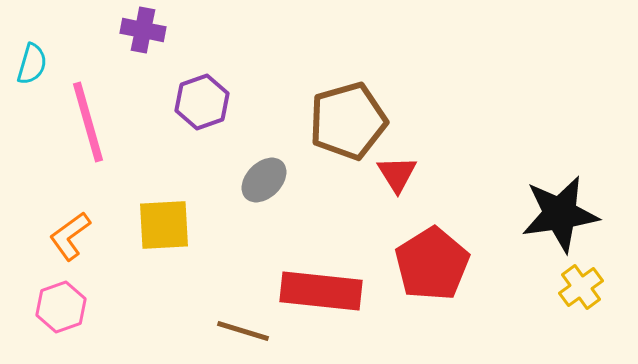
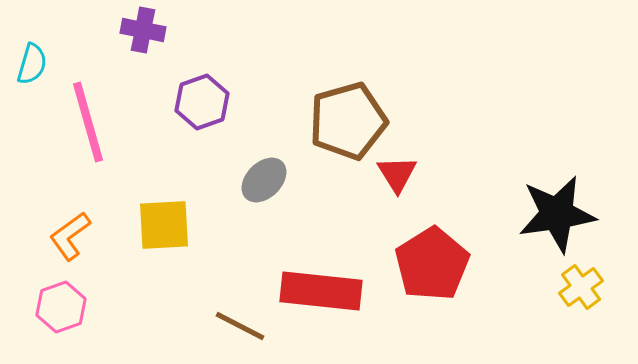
black star: moved 3 px left
brown line: moved 3 px left, 5 px up; rotated 10 degrees clockwise
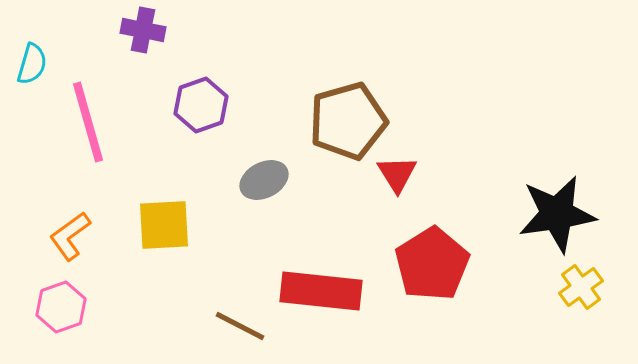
purple hexagon: moved 1 px left, 3 px down
gray ellipse: rotated 18 degrees clockwise
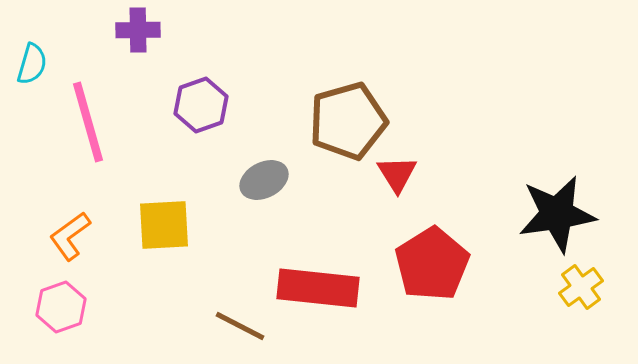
purple cross: moved 5 px left; rotated 12 degrees counterclockwise
red rectangle: moved 3 px left, 3 px up
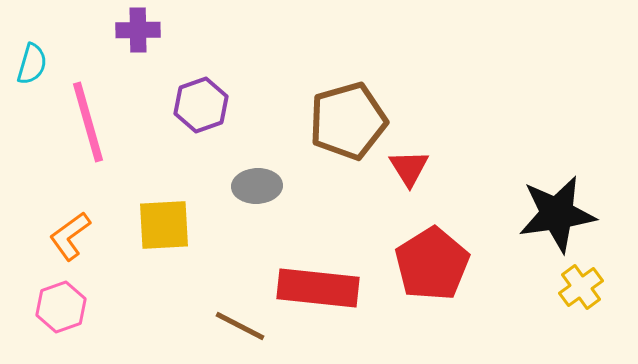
red triangle: moved 12 px right, 6 px up
gray ellipse: moved 7 px left, 6 px down; rotated 24 degrees clockwise
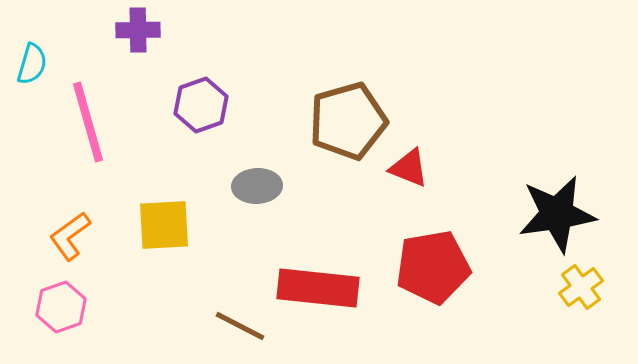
red triangle: rotated 36 degrees counterclockwise
red pentagon: moved 1 px right, 3 px down; rotated 22 degrees clockwise
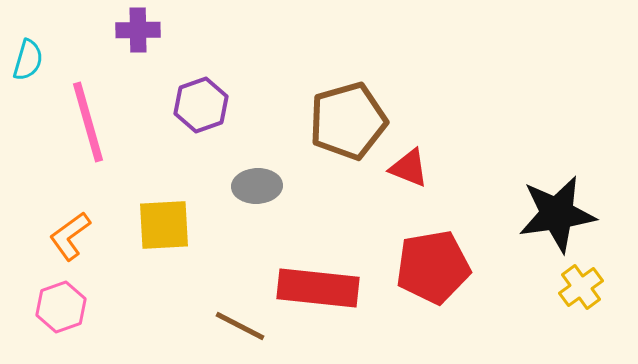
cyan semicircle: moved 4 px left, 4 px up
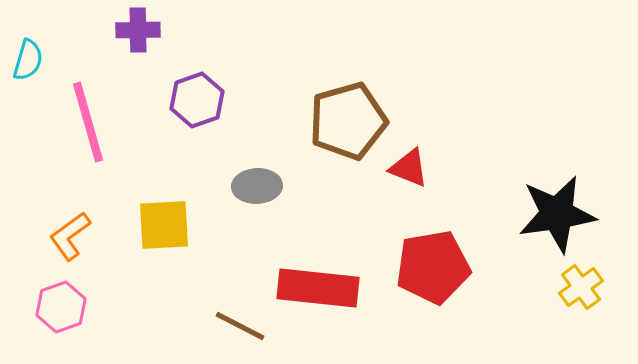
purple hexagon: moved 4 px left, 5 px up
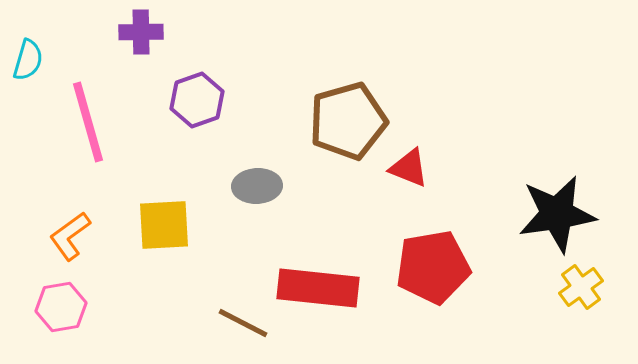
purple cross: moved 3 px right, 2 px down
pink hexagon: rotated 9 degrees clockwise
brown line: moved 3 px right, 3 px up
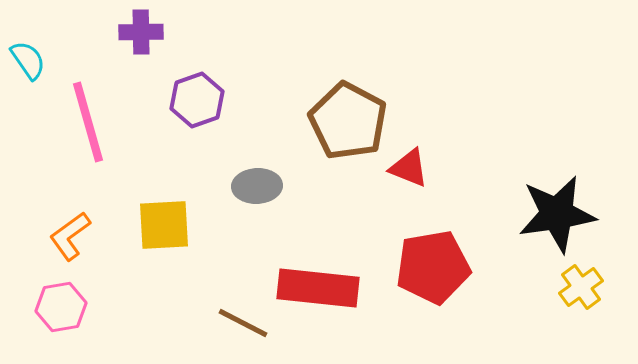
cyan semicircle: rotated 51 degrees counterclockwise
brown pentagon: rotated 28 degrees counterclockwise
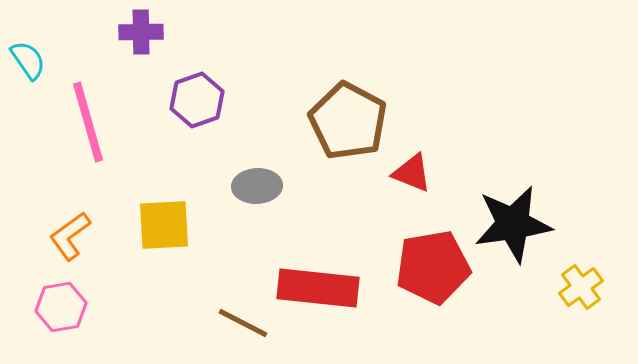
red triangle: moved 3 px right, 5 px down
black star: moved 44 px left, 10 px down
